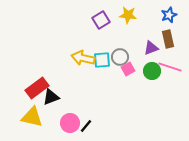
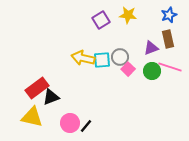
pink square: rotated 16 degrees counterclockwise
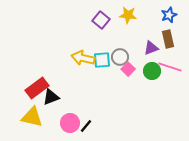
purple square: rotated 18 degrees counterclockwise
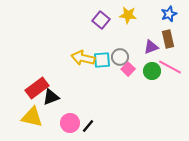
blue star: moved 1 px up
purple triangle: moved 1 px up
pink line: rotated 10 degrees clockwise
black line: moved 2 px right
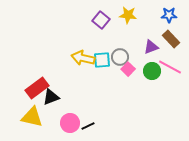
blue star: moved 1 px down; rotated 21 degrees clockwise
brown rectangle: moved 3 px right; rotated 30 degrees counterclockwise
black line: rotated 24 degrees clockwise
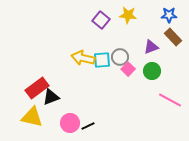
brown rectangle: moved 2 px right, 2 px up
pink line: moved 33 px down
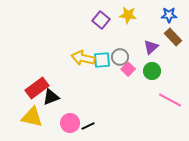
purple triangle: rotated 21 degrees counterclockwise
